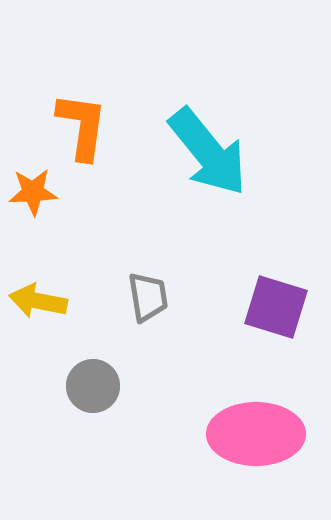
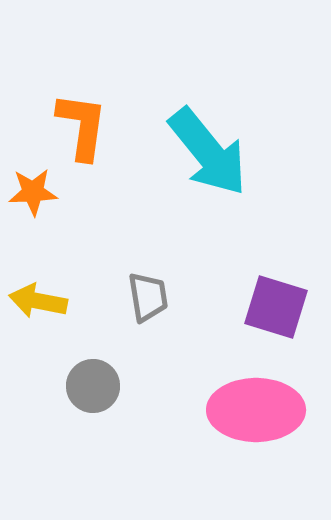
pink ellipse: moved 24 px up
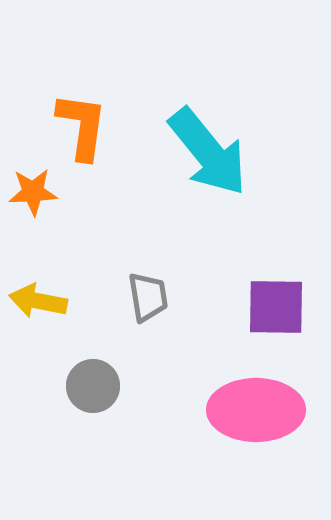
purple square: rotated 16 degrees counterclockwise
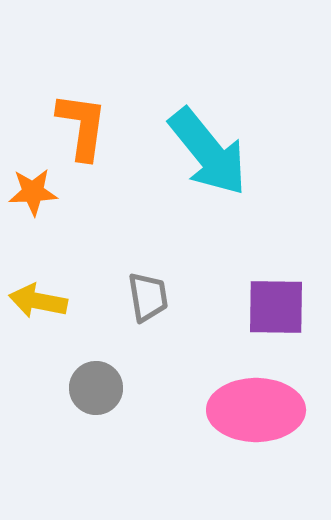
gray circle: moved 3 px right, 2 px down
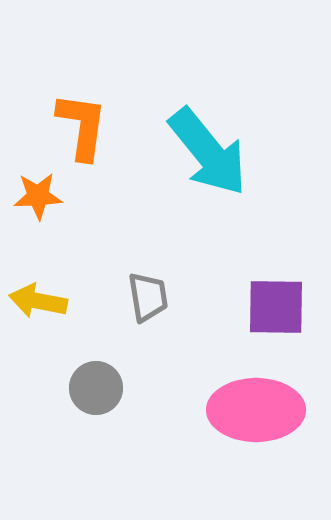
orange star: moved 5 px right, 4 px down
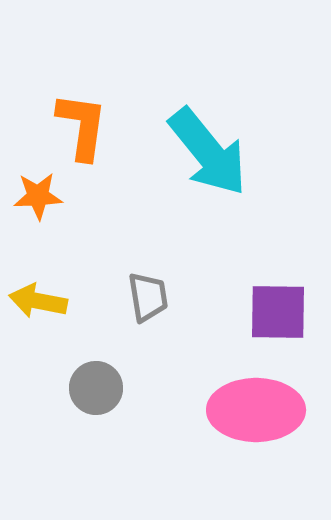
purple square: moved 2 px right, 5 px down
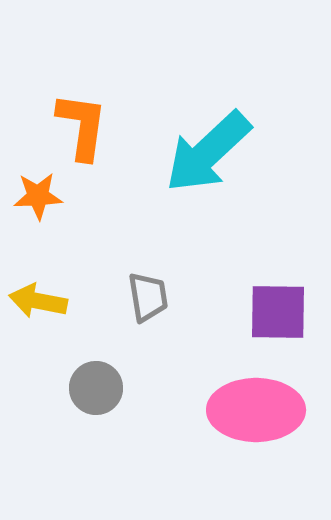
cyan arrow: rotated 86 degrees clockwise
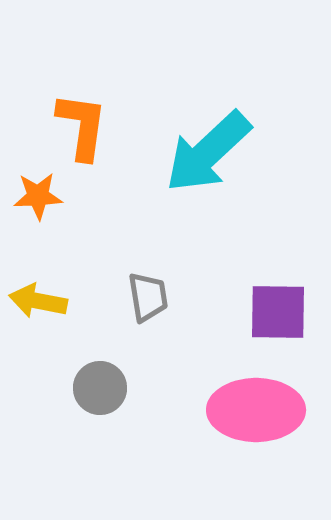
gray circle: moved 4 px right
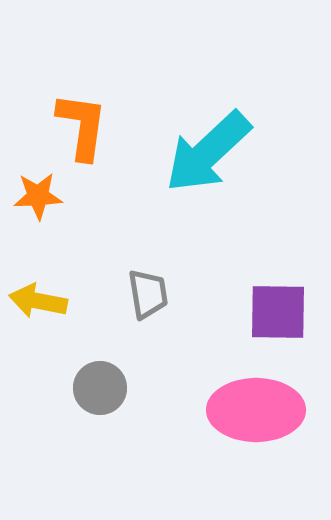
gray trapezoid: moved 3 px up
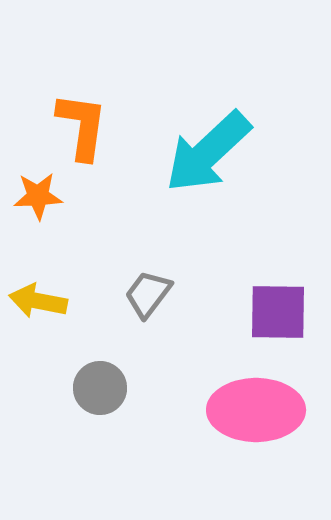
gray trapezoid: rotated 134 degrees counterclockwise
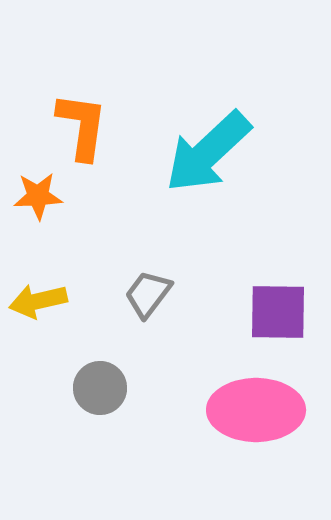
yellow arrow: rotated 24 degrees counterclockwise
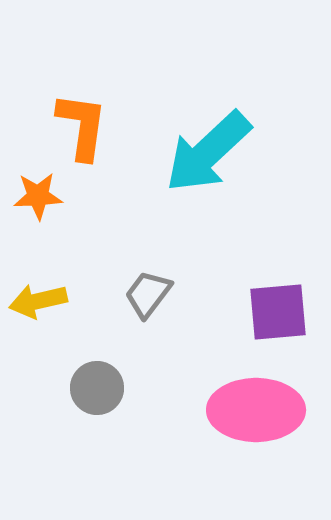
purple square: rotated 6 degrees counterclockwise
gray circle: moved 3 px left
